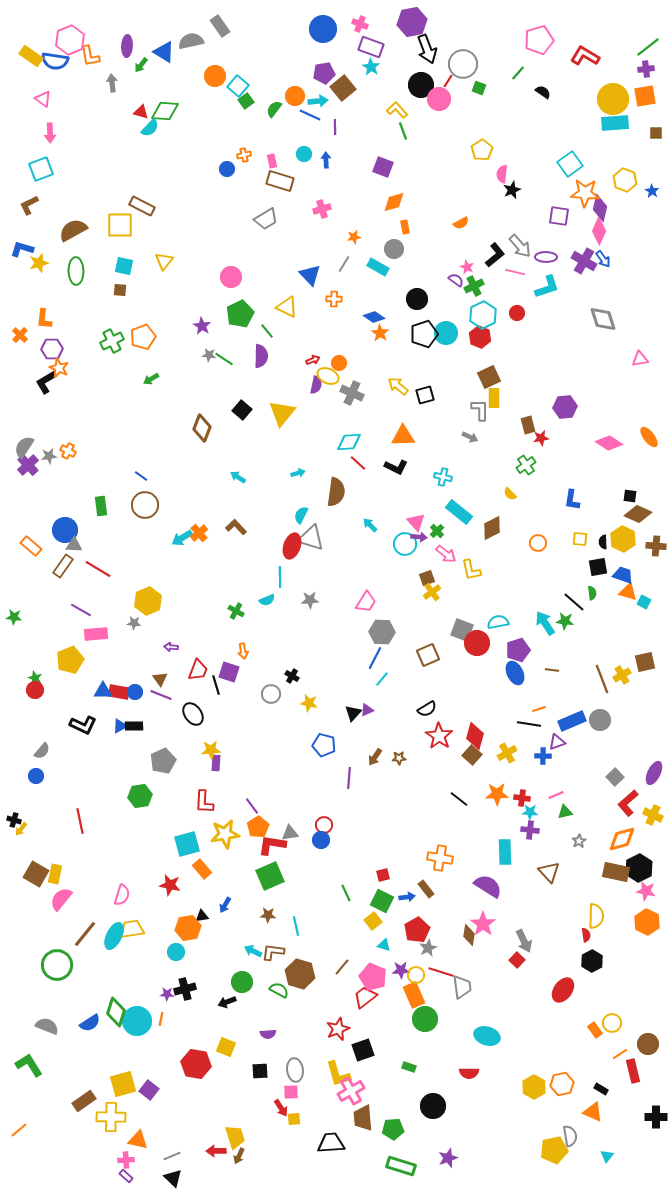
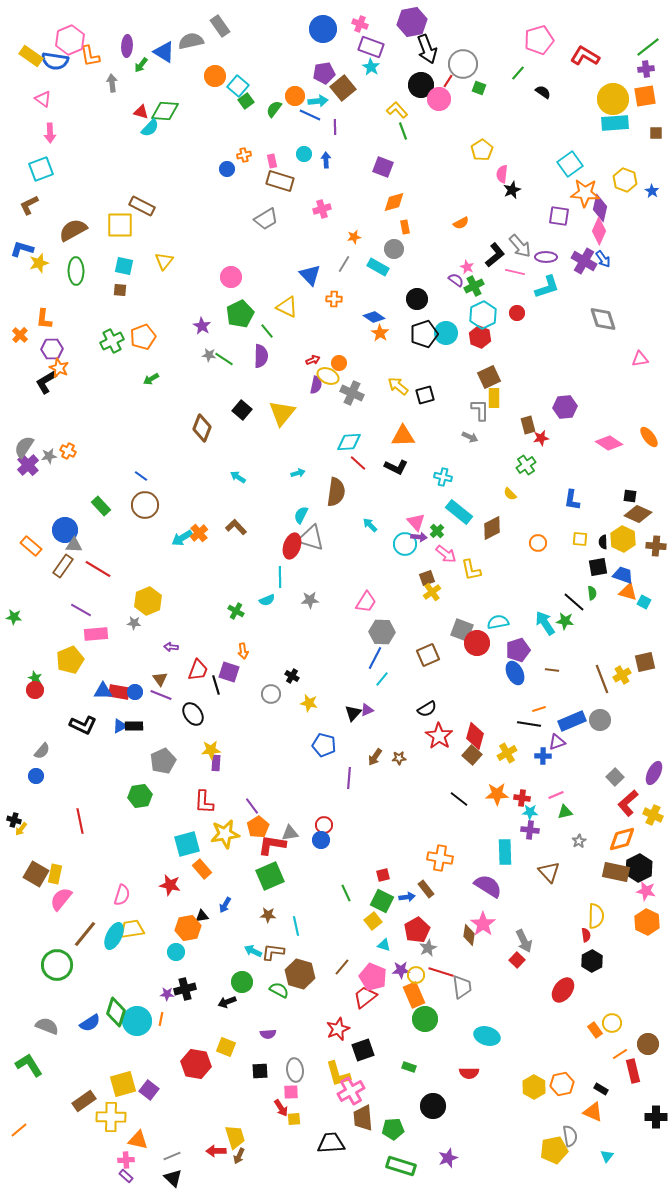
green rectangle at (101, 506): rotated 36 degrees counterclockwise
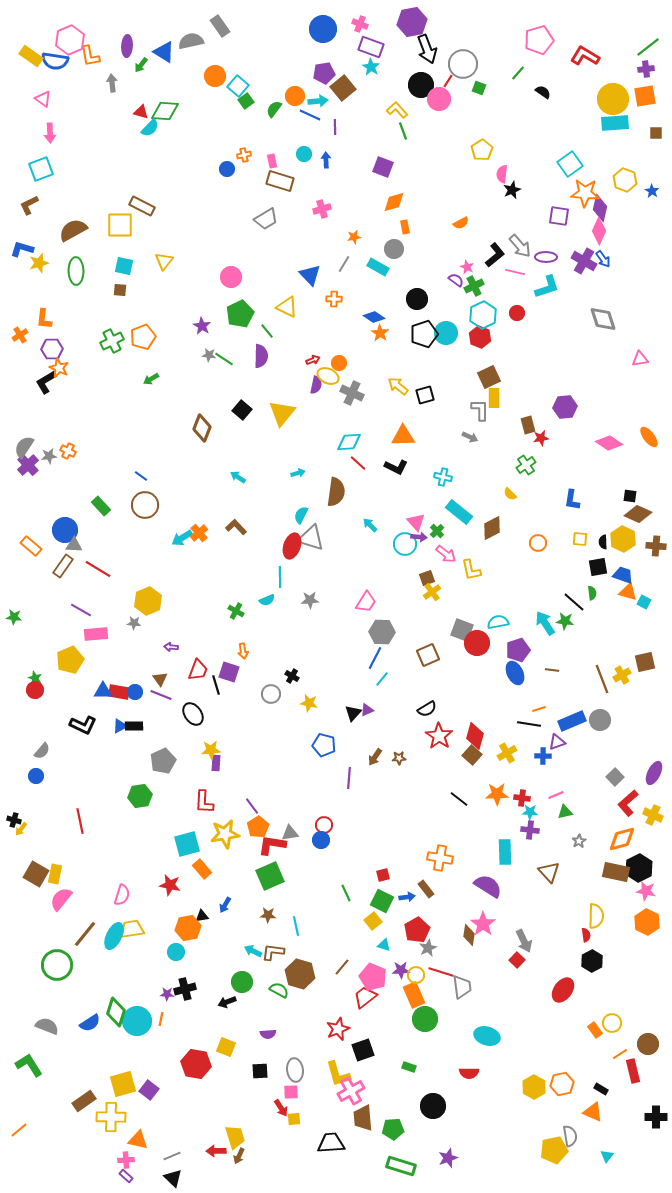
orange cross at (20, 335): rotated 14 degrees clockwise
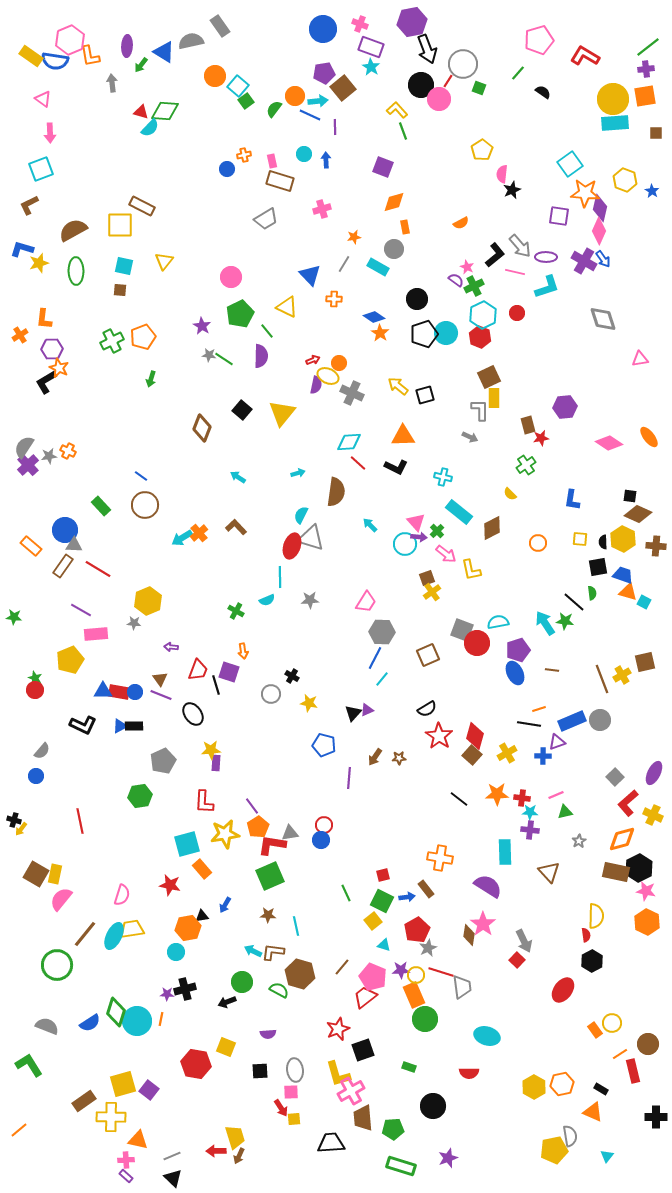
green arrow at (151, 379): rotated 42 degrees counterclockwise
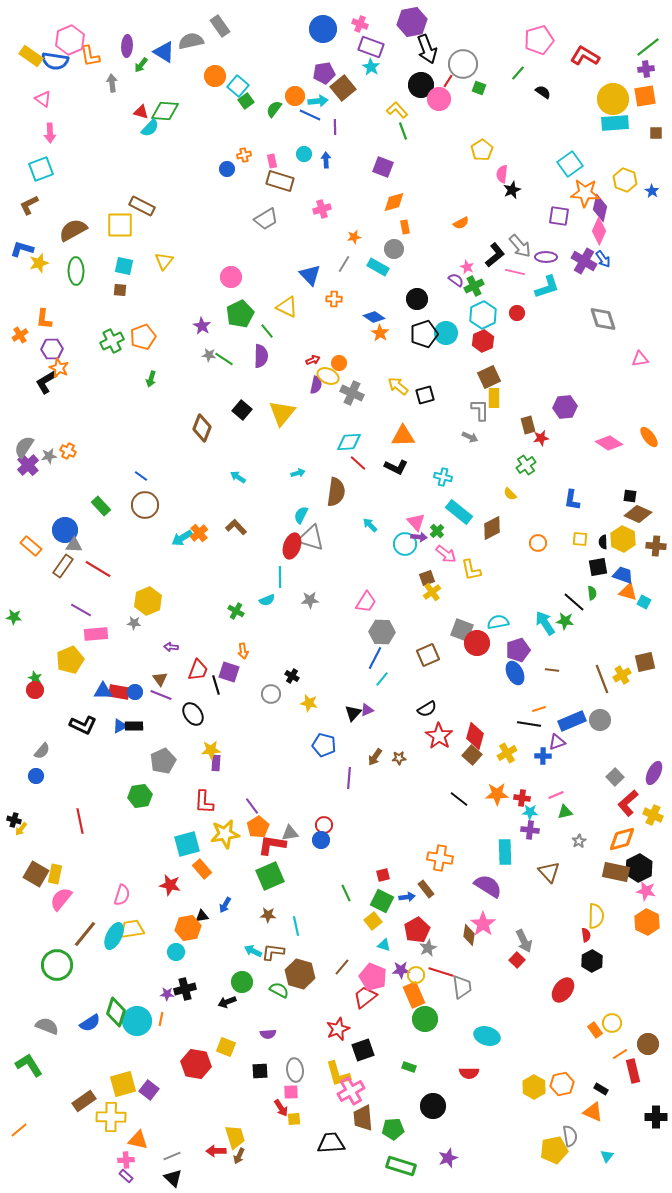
red hexagon at (480, 337): moved 3 px right, 4 px down; rotated 15 degrees clockwise
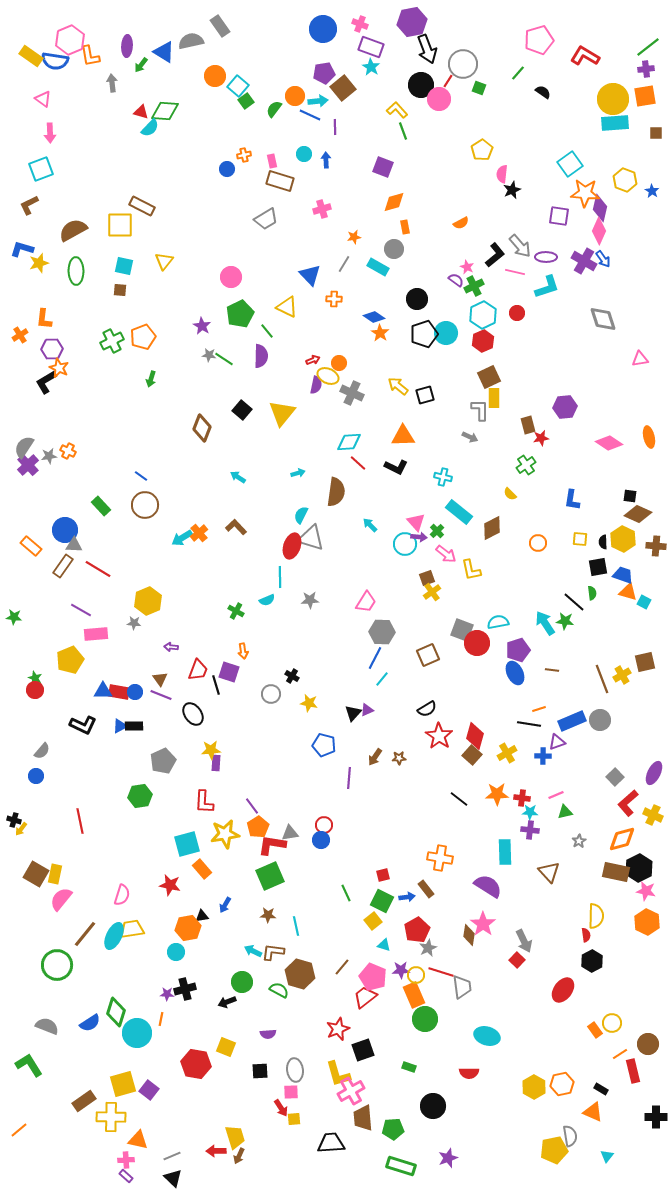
orange ellipse at (649, 437): rotated 25 degrees clockwise
cyan circle at (137, 1021): moved 12 px down
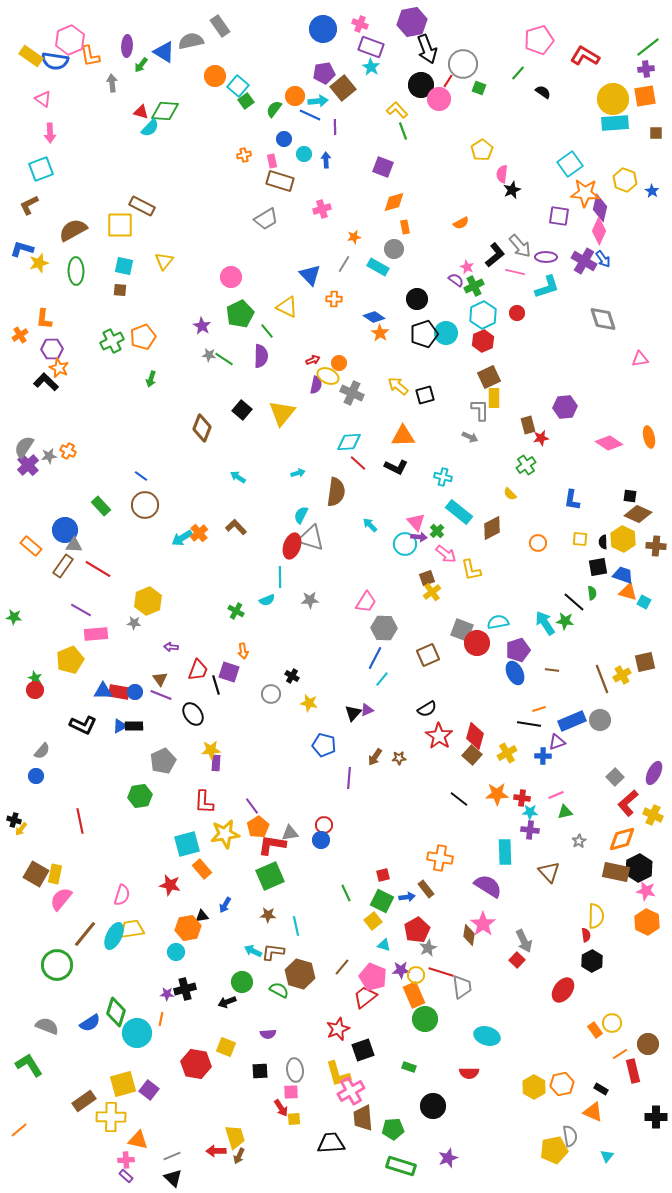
blue circle at (227, 169): moved 57 px right, 30 px up
black L-shape at (46, 382): rotated 75 degrees clockwise
gray hexagon at (382, 632): moved 2 px right, 4 px up
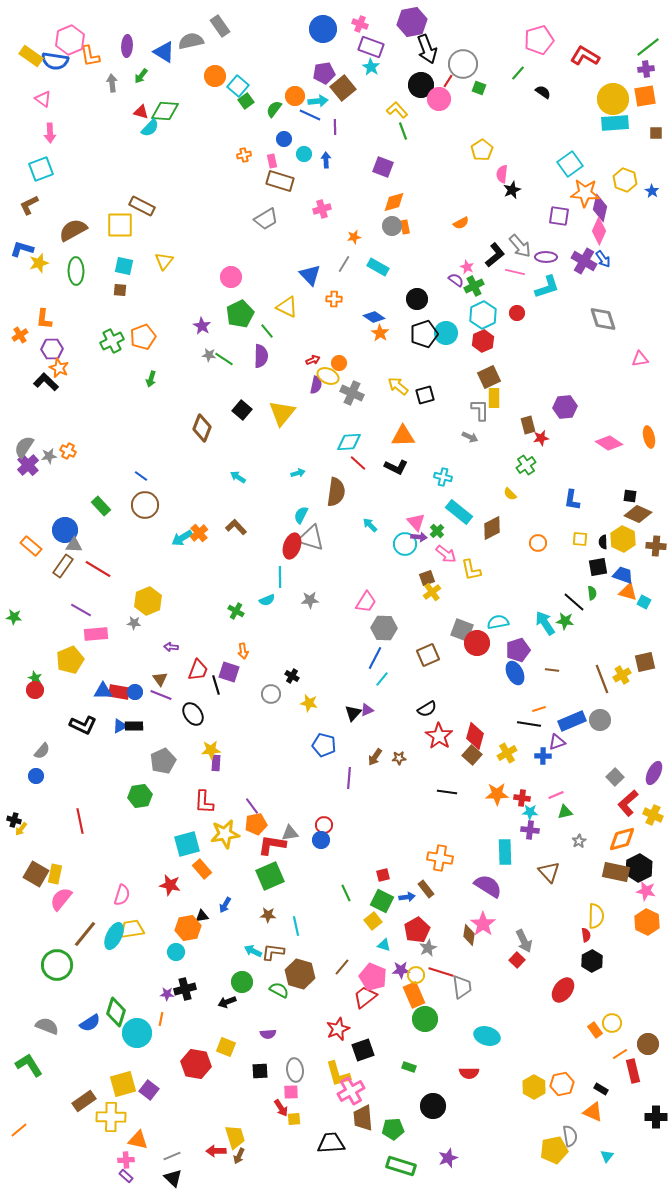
green arrow at (141, 65): moved 11 px down
gray circle at (394, 249): moved 2 px left, 23 px up
black line at (459, 799): moved 12 px left, 7 px up; rotated 30 degrees counterclockwise
orange pentagon at (258, 827): moved 2 px left, 3 px up; rotated 20 degrees clockwise
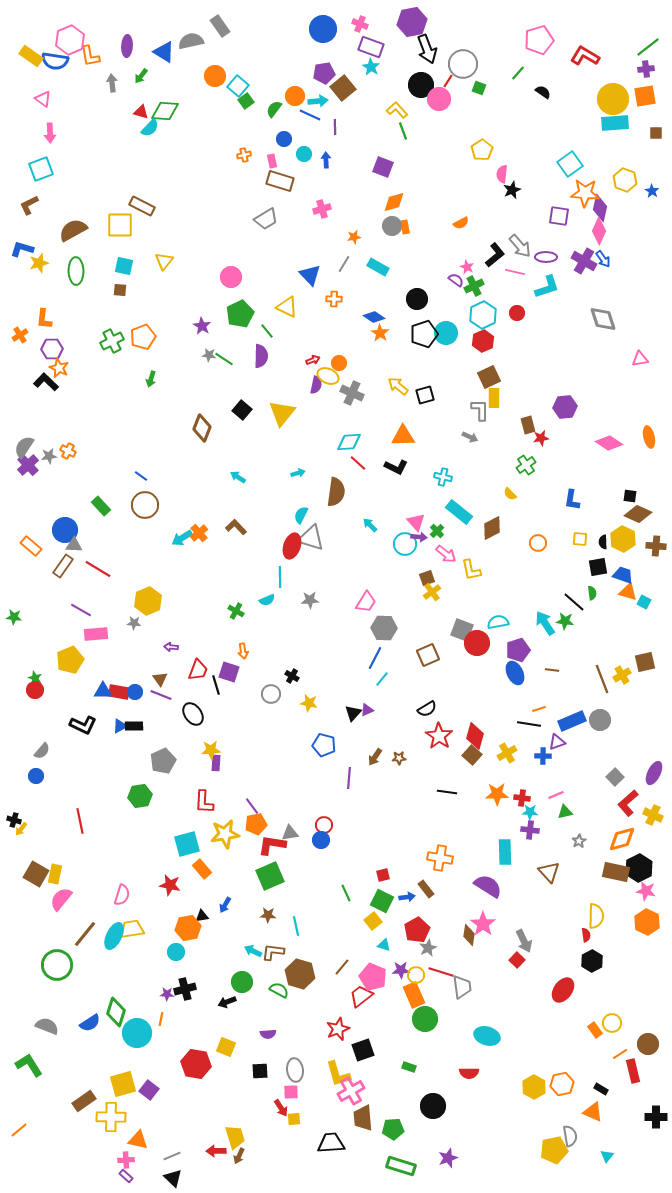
red trapezoid at (365, 997): moved 4 px left, 1 px up
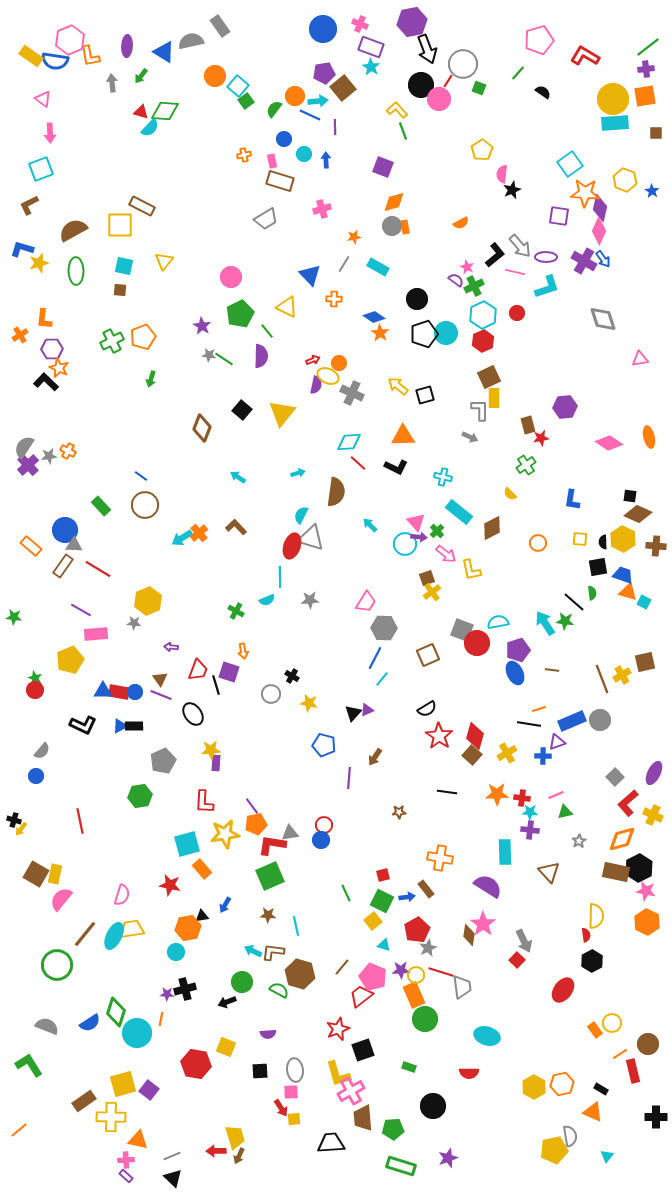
brown star at (399, 758): moved 54 px down
